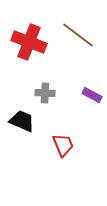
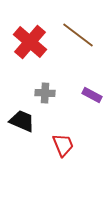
red cross: moved 1 px right; rotated 20 degrees clockwise
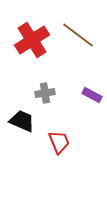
red cross: moved 2 px right, 2 px up; rotated 16 degrees clockwise
gray cross: rotated 12 degrees counterclockwise
red trapezoid: moved 4 px left, 3 px up
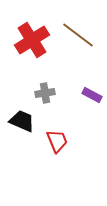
red trapezoid: moved 2 px left, 1 px up
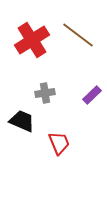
purple rectangle: rotated 72 degrees counterclockwise
red trapezoid: moved 2 px right, 2 px down
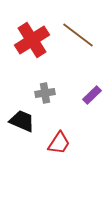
red trapezoid: rotated 55 degrees clockwise
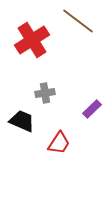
brown line: moved 14 px up
purple rectangle: moved 14 px down
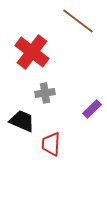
red cross: moved 12 px down; rotated 20 degrees counterclockwise
red trapezoid: moved 8 px left, 1 px down; rotated 150 degrees clockwise
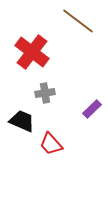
red trapezoid: rotated 45 degrees counterclockwise
